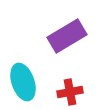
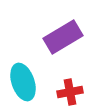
purple rectangle: moved 4 px left, 1 px down
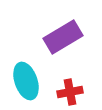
cyan ellipse: moved 3 px right, 1 px up
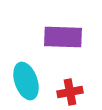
purple rectangle: rotated 33 degrees clockwise
